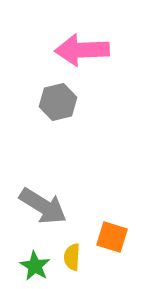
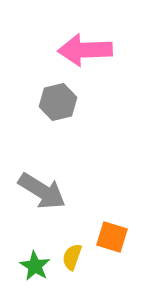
pink arrow: moved 3 px right
gray arrow: moved 1 px left, 15 px up
yellow semicircle: rotated 16 degrees clockwise
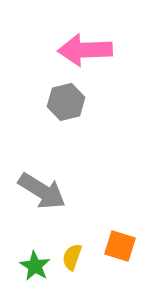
gray hexagon: moved 8 px right
orange square: moved 8 px right, 9 px down
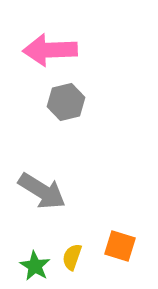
pink arrow: moved 35 px left
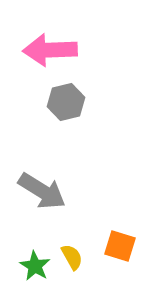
yellow semicircle: rotated 132 degrees clockwise
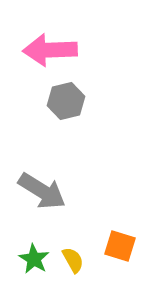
gray hexagon: moved 1 px up
yellow semicircle: moved 1 px right, 3 px down
green star: moved 1 px left, 7 px up
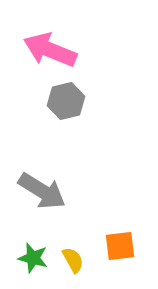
pink arrow: rotated 24 degrees clockwise
orange square: rotated 24 degrees counterclockwise
green star: moved 1 px left, 1 px up; rotated 16 degrees counterclockwise
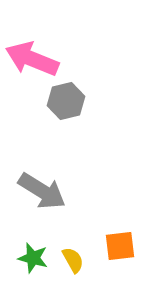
pink arrow: moved 18 px left, 9 px down
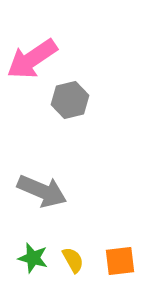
pink arrow: rotated 56 degrees counterclockwise
gray hexagon: moved 4 px right, 1 px up
gray arrow: rotated 9 degrees counterclockwise
orange square: moved 15 px down
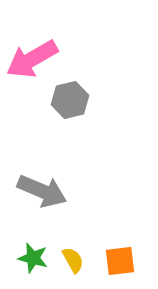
pink arrow: rotated 4 degrees clockwise
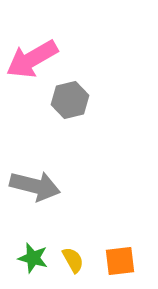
gray arrow: moved 7 px left, 5 px up; rotated 9 degrees counterclockwise
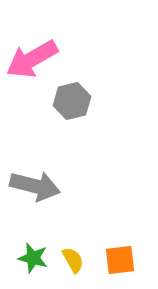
gray hexagon: moved 2 px right, 1 px down
orange square: moved 1 px up
